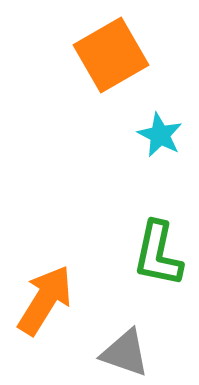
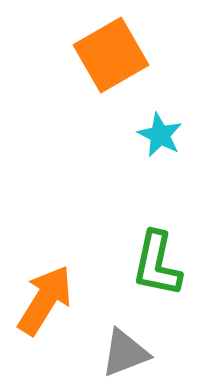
green L-shape: moved 1 px left, 10 px down
gray triangle: rotated 40 degrees counterclockwise
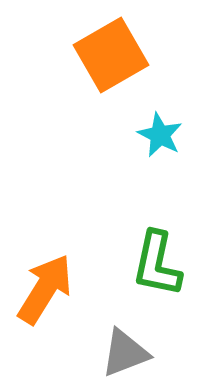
orange arrow: moved 11 px up
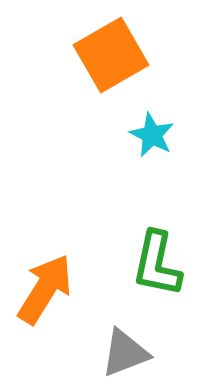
cyan star: moved 8 px left
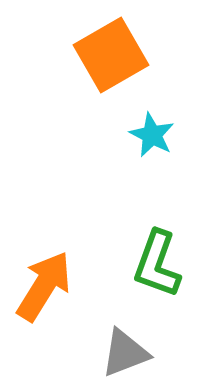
green L-shape: rotated 8 degrees clockwise
orange arrow: moved 1 px left, 3 px up
